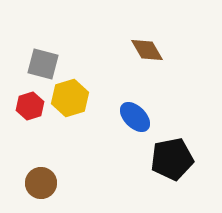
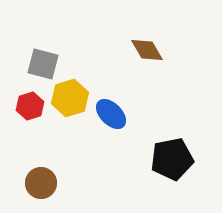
blue ellipse: moved 24 px left, 3 px up
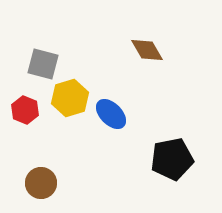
red hexagon: moved 5 px left, 4 px down; rotated 20 degrees counterclockwise
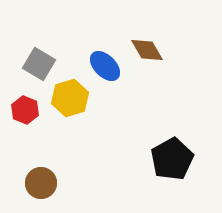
gray square: moved 4 px left; rotated 16 degrees clockwise
blue ellipse: moved 6 px left, 48 px up
black pentagon: rotated 18 degrees counterclockwise
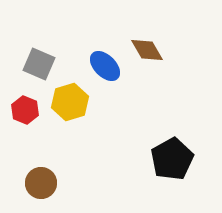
gray square: rotated 8 degrees counterclockwise
yellow hexagon: moved 4 px down
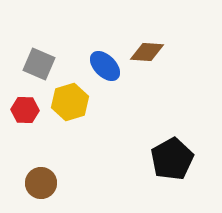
brown diamond: moved 2 px down; rotated 56 degrees counterclockwise
red hexagon: rotated 20 degrees counterclockwise
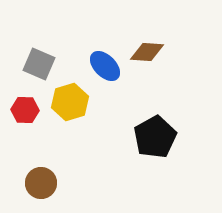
black pentagon: moved 17 px left, 22 px up
